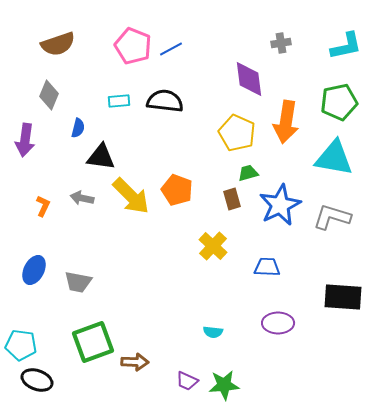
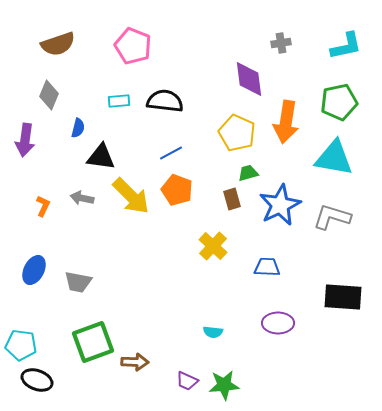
blue line: moved 104 px down
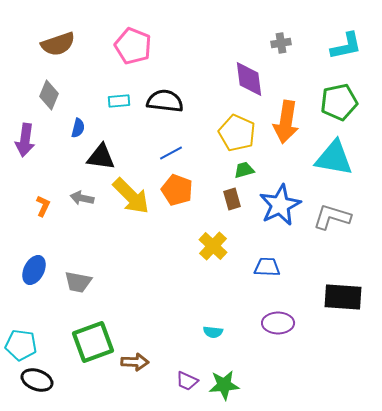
green trapezoid: moved 4 px left, 3 px up
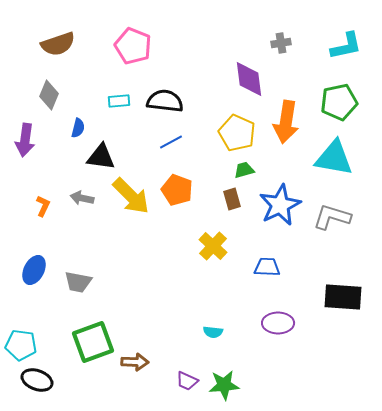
blue line: moved 11 px up
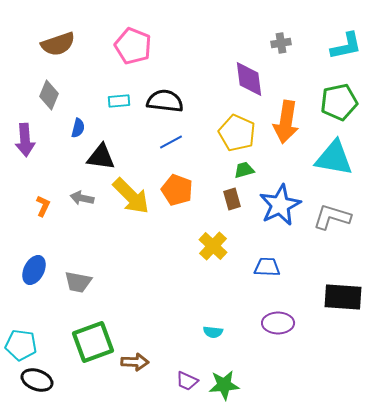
purple arrow: rotated 12 degrees counterclockwise
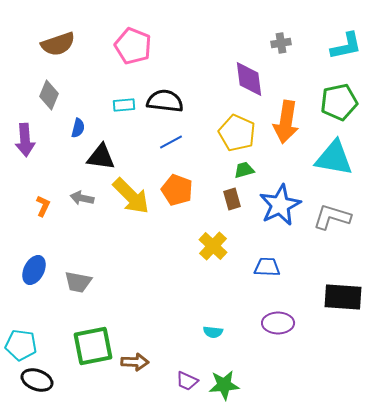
cyan rectangle: moved 5 px right, 4 px down
green square: moved 4 px down; rotated 9 degrees clockwise
